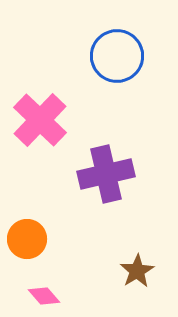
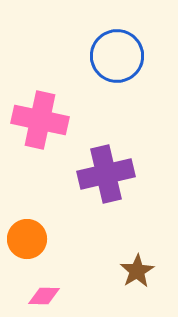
pink cross: rotated 32 degrees counterclockwise
pink diamond: rotated 48 degrees counterclockwise
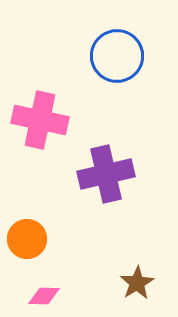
brown star: moved 12 px down
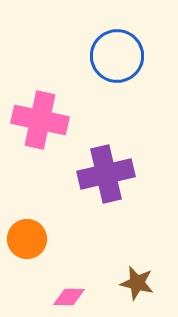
brown star: rotated 28 degrees counterclockwise
pink diamond: moved 25 px right, 1 px down
